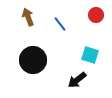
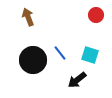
blue line: moved 29 px down
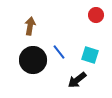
brown arrow: moved 2 px right, 9 px down; rotated 30 degrees clockwise
blue line: moved 1 px left, 1 px up
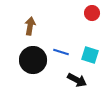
red circle: moved 4 px left, 2 px up
blue line: moved 2 px right; rotated 35 degrees counterclockwise
black arrow: rotated 114 degrees counterclockwise
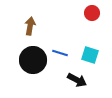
blue line: moved 1 px left, 1 px down
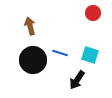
red circle: moved 1 px right
brown arrow: rotated 24 degrees counterclockwise
black arrow: rotated 96 degrees clockwise
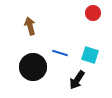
black circle: moved 7 px down
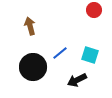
red circle: moved 1 px right, 3 px up
blue line: rotated 56 degrees counterclockwise
black arrow: rotated 30 degrees clockwise
